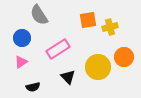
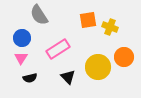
yellow cross: rotated 35 degrees clockwise
pink triangle: moved 4 px up; rotated 24 degrees counterclockwise
black semicircle: moved 3 px left, 9 px up
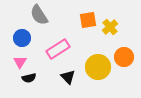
yellow cross: rotated 28 degrees clockwise
pink triangle: moved 1 px left, 4 px down
black semicircle: moved 1 px left
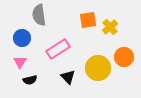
gray semicircle: rotated 25 degrees clockwise
yellow circle: moved 1 px down
black semicircle: moved 1 px right, 2 px down
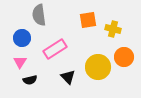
yellow cross: moved 3 px right, 2 px down; rotated 35 degrees counterclockwise
pink rectangle: moved 3 px left
yellow circle: moved 1 px up
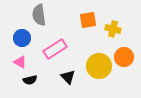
pink triangle: rotated 32 degrees counterclockwise
yellow circle: moved 1 px right, 1 px up
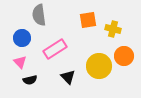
orange circle: moved 1 px up
pink triangle: rotated 16 degrees clockwise
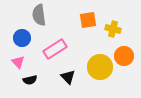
pink triangle: moved 2 px left
yellow circle: moved 1 px right, 1 px down
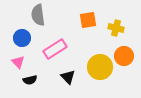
gray semicircle: moved 1 px left
yellow cross: moved 3 px right, 1 px up
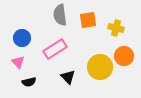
gray semicircle: moved 22 px right
black semicircle: moved 1 px left, 2 px down
